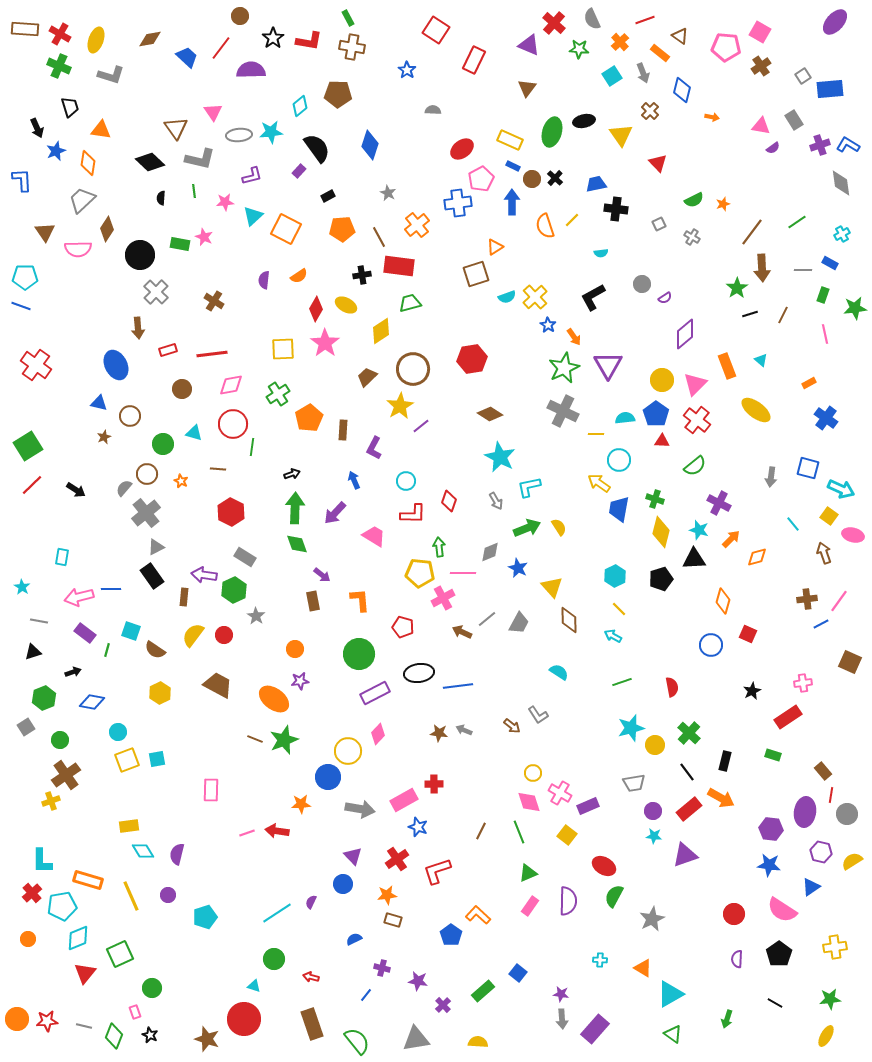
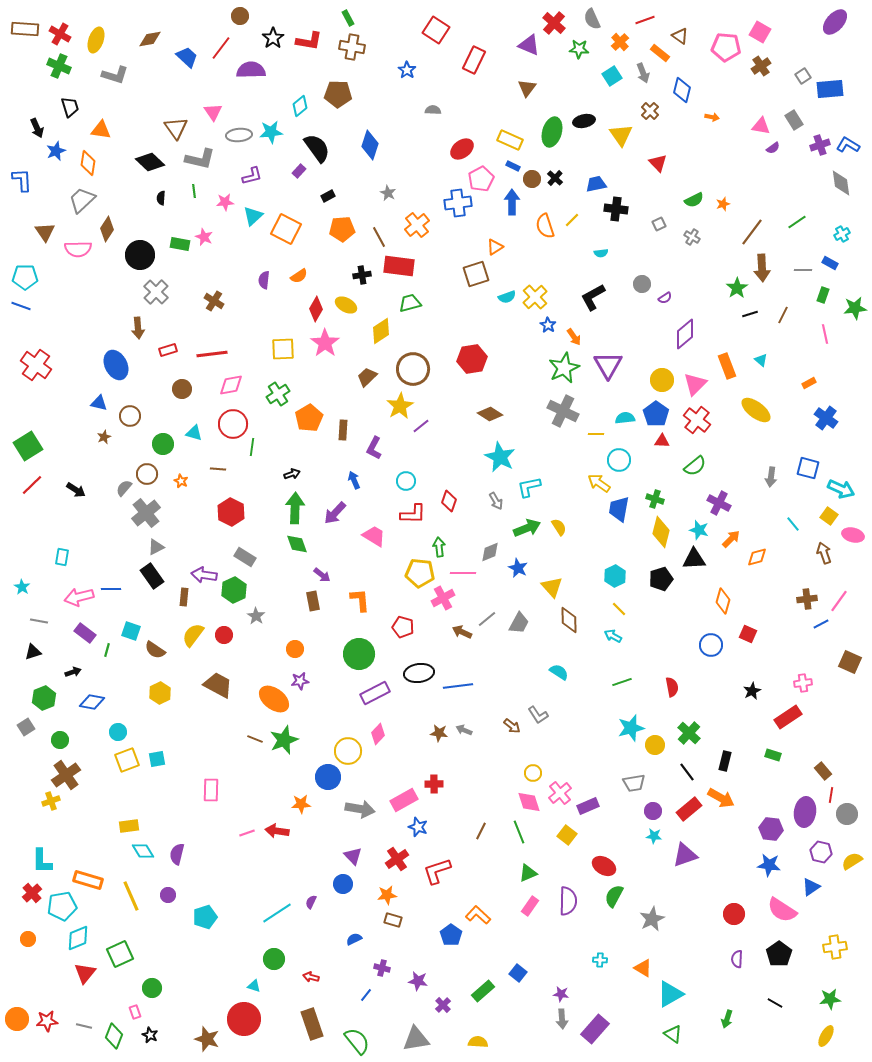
gray L-shape at (111, 75): moved 4 px right
pink cross at (560, 793): rotated 20 degrees clockwise
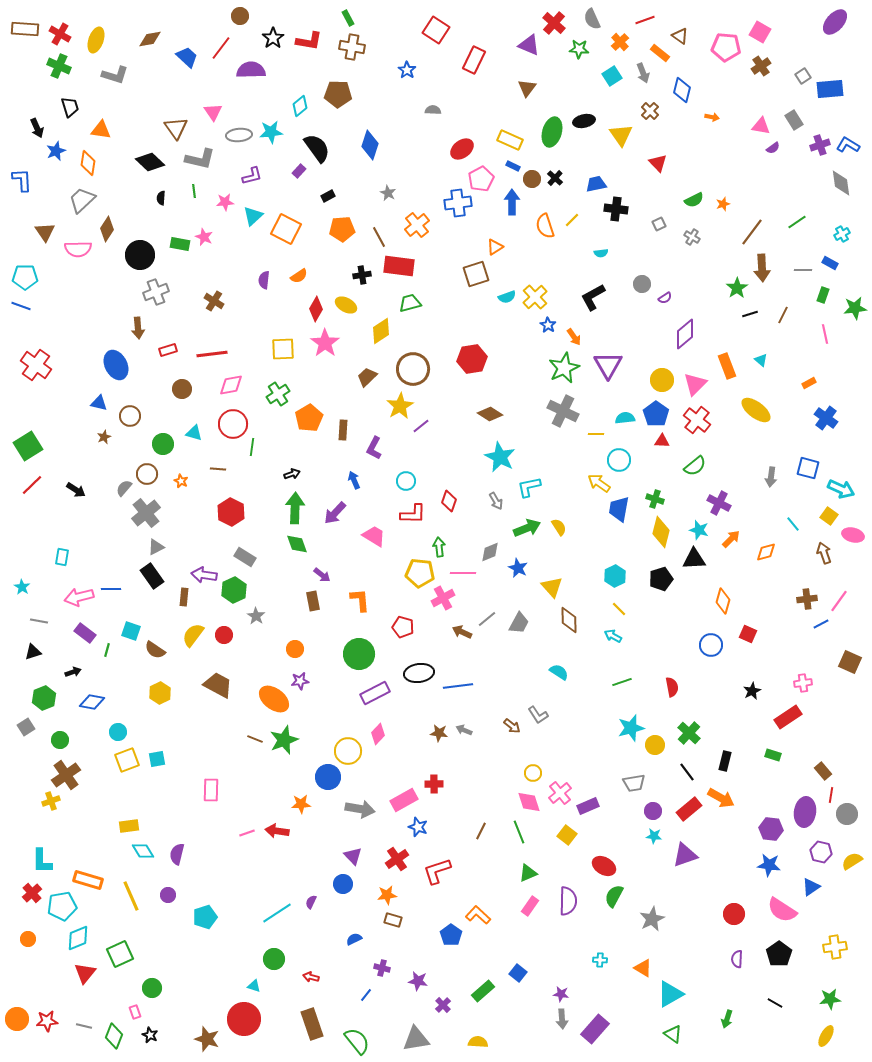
gray cross at (156, 292): rotated 25 degrees clockwise
orange diamond at (757, 557): moved 9 px right, 5 px up
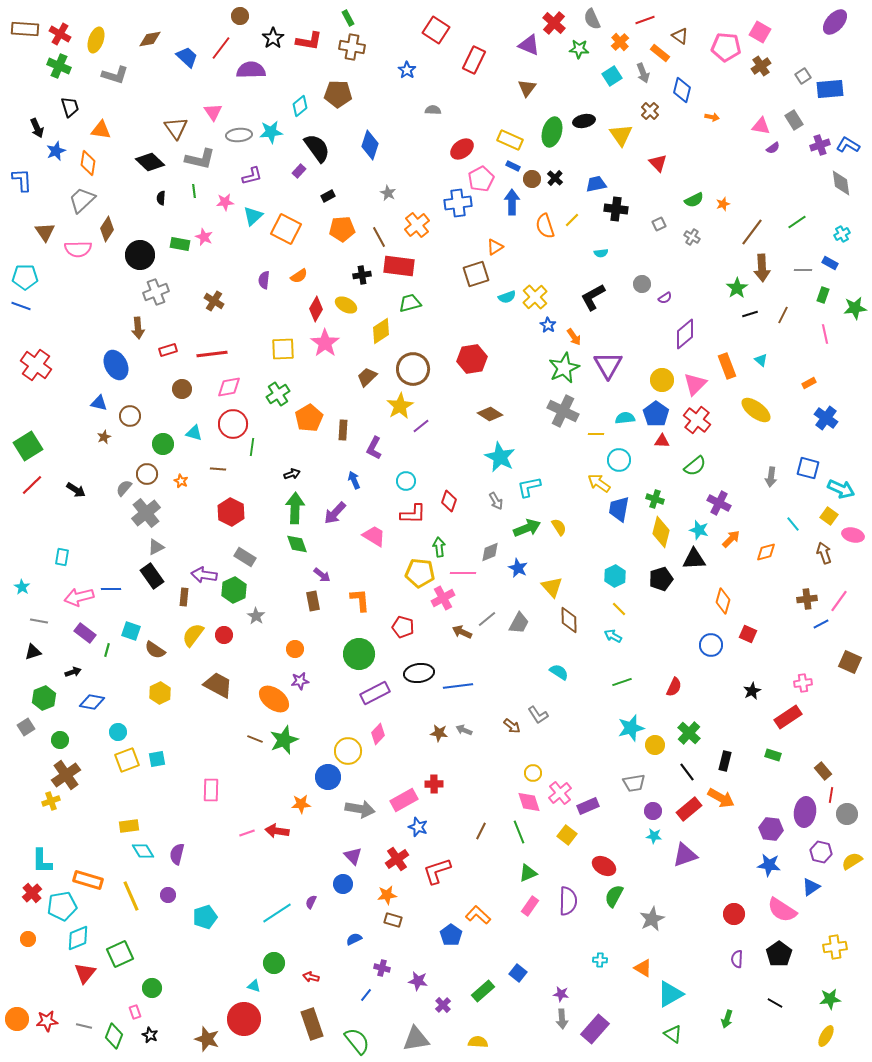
pink diamond at (231, 385): moved 2 px left, 2 px down
red semicircle at (672, 687): moved 2 px right; rotated 36 degrees clockwise
green circle at (274, 959): moved 4 px down
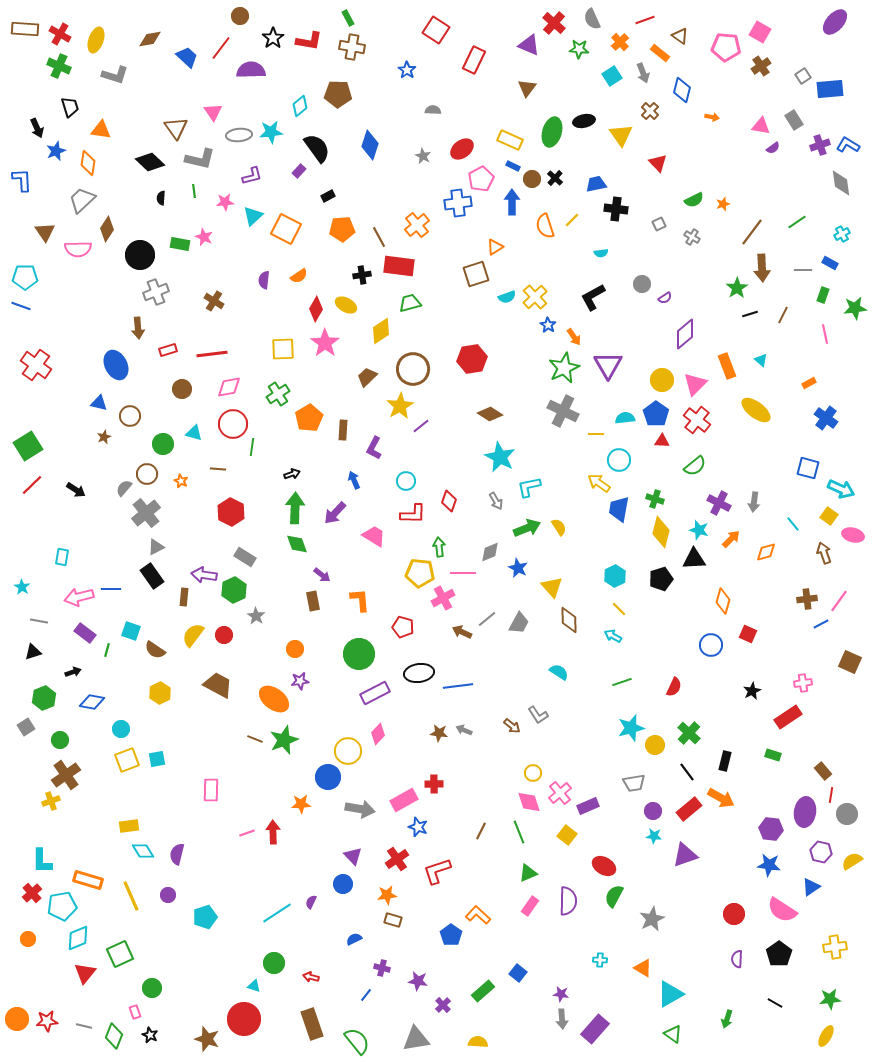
gray star at (388, 193): moved 35 px right, 37 px up
gray arrow at (771, 477): moved 17 px left, 25 px down
cyan circle at (118, 732): moved 3 px right, 3 px up
red arrow at (277, 831): moved 4 px left, 1 px down; rotated 80 degrees clockwise
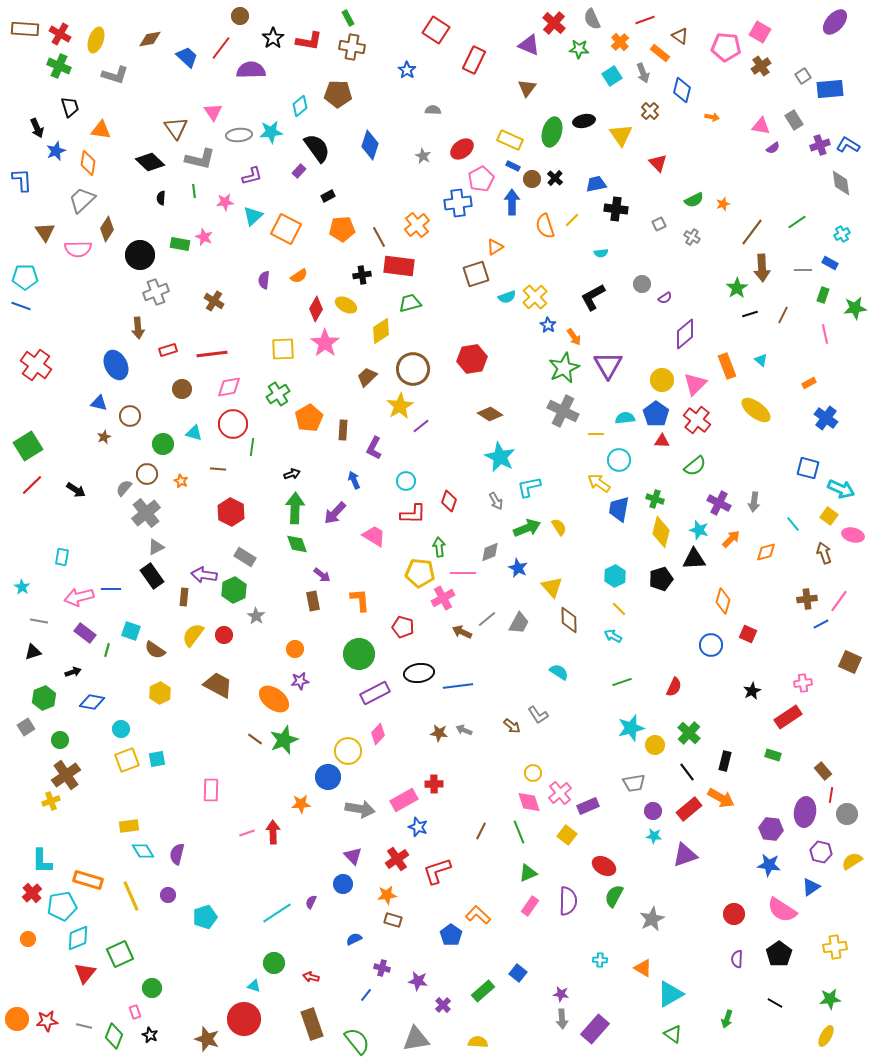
brown line at (255, 739): rotated 14 degrees clockwise
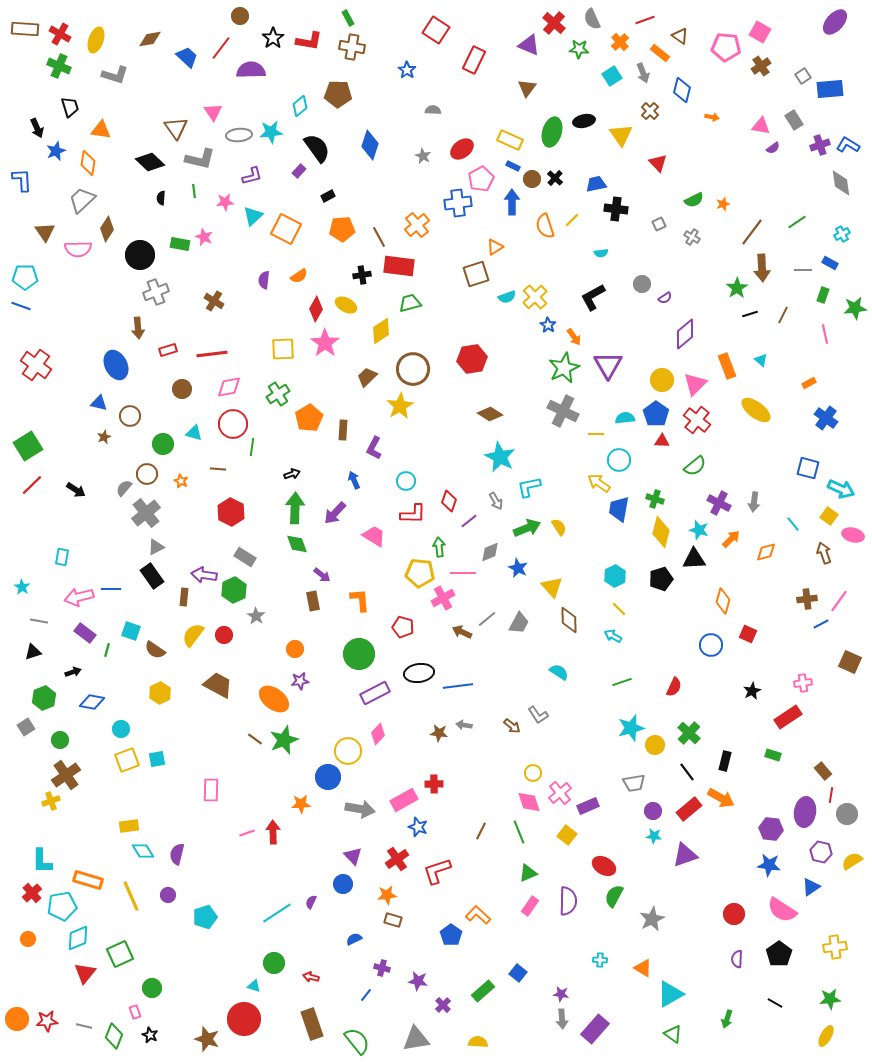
purple line at (421, 426): moved 48 px right, 95 px down
gray arrow at (464, 730): moved 5 px up; rotated 14 degrees counterclockwise
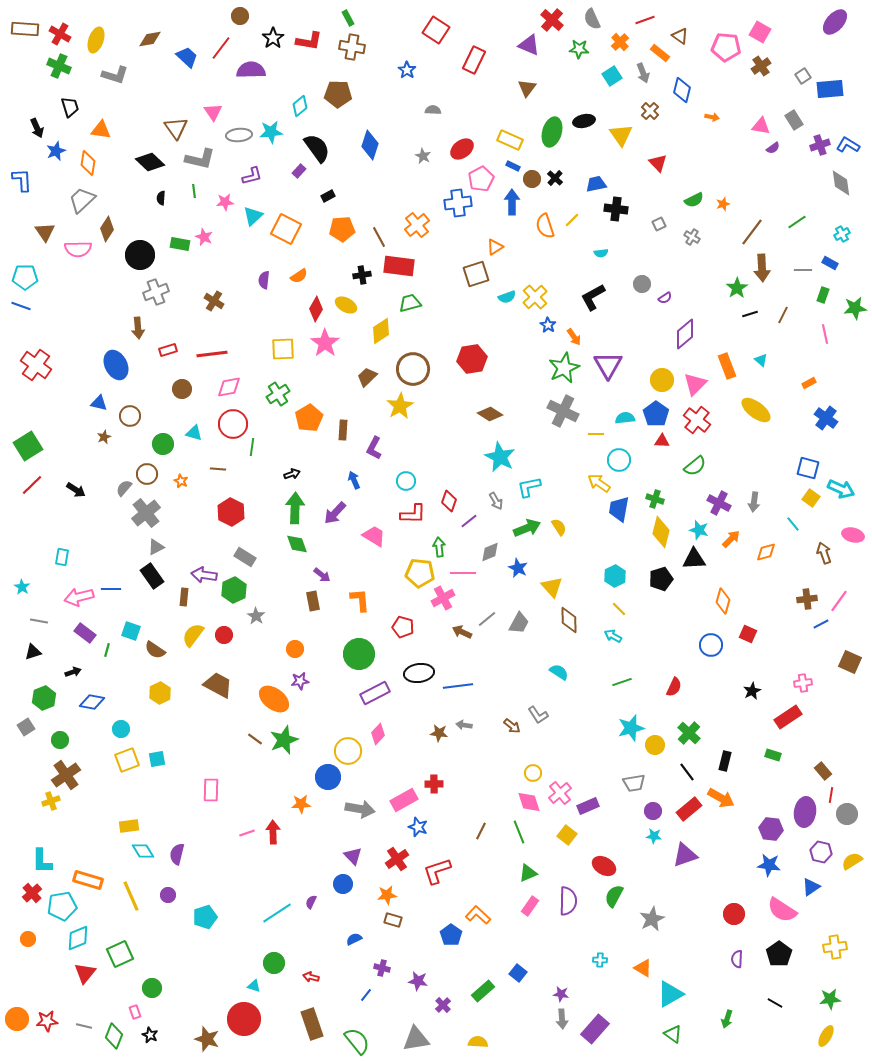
red cross at (554, 23): moved 2 px left, 3 px up
yellow square at (829, 516): moved 18 px left, 18 px up
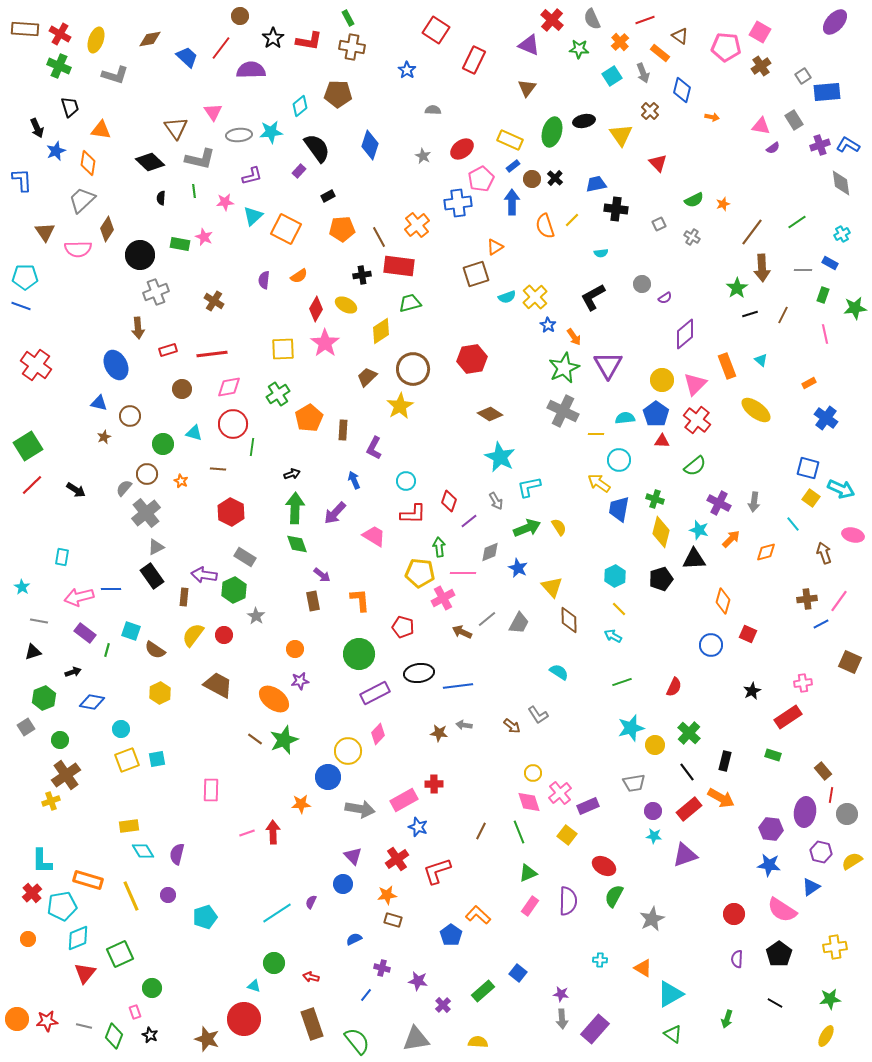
blue rectangle at (830, 89): moved 3 px left, 3 px down
blue rectangle at (513, 166): rotated 64 degrees counterclockwise
